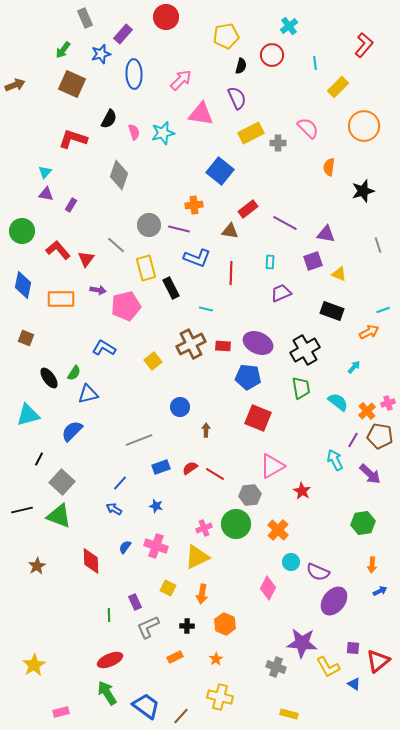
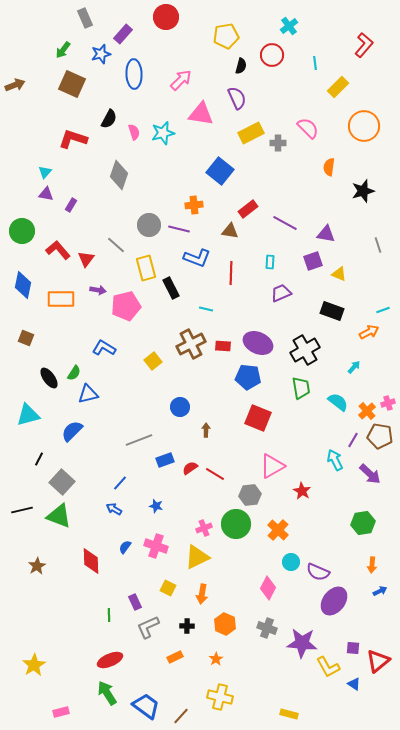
blue rectangle at (161, 467): moved 4 px right, 7 px up
gray cross at (276, 667): moved 9 px left, 39 px up
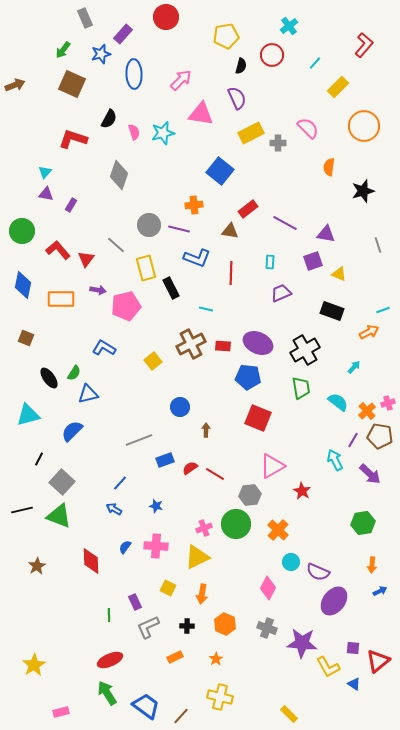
cyan line at (315, 63): rotated 48 degrees clockwise
pink cross at (156, 546): rotated 15 degrees counterclockwise
yellow rectangle at (289, 714): rotated 30 degrees clockwise
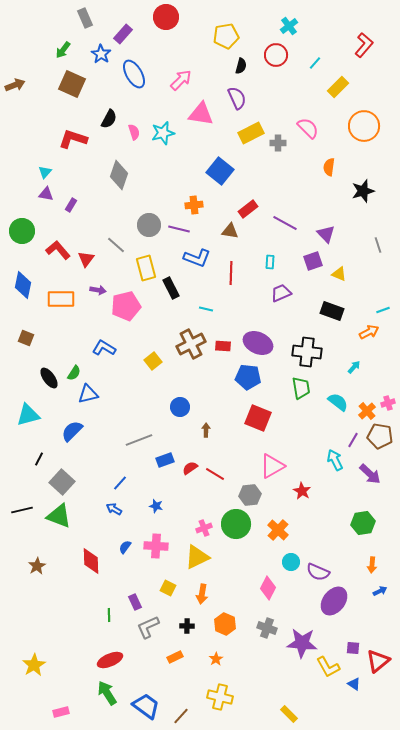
blue star at (101, 54): rotated 24 degrees counterclockwise
red circle at (272, 55): moved 4 px right
blue ellipse at (134, 74): rotated 28 degrees counterclockwise
purple triangle at (326, 234): rotated 36 degrees clockwise
black cross at (305, 350): moved 2 px right, 2 px down; rotated 36 degrees clockwise
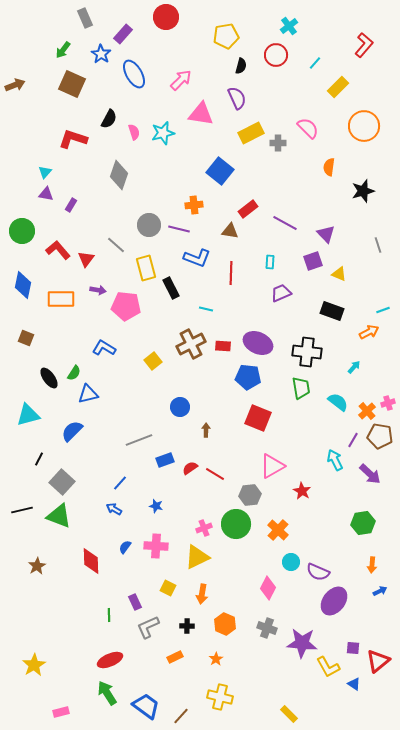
pink pentagon at (126, 306): rotated 20 degrees clockwise
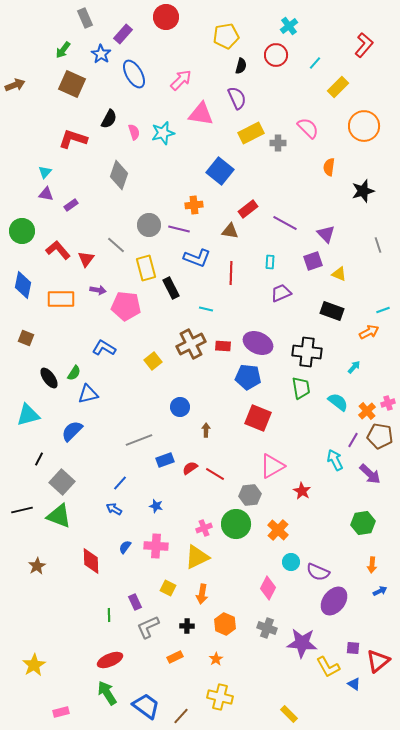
purple rectangle at (71, 205): rotated 24 degrees clockwise
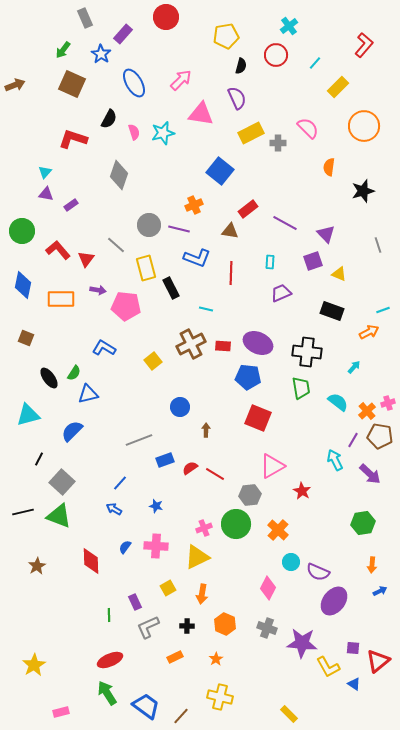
blue ellipse at (134, 74): moved 9 px down
orange cross at (194, 205): rotated 18 degrees counterclockwise
black line at (22, 510): moved 1 px right, 2 px down
yellow square at (168, 588): rotated 35 degrees clockwise
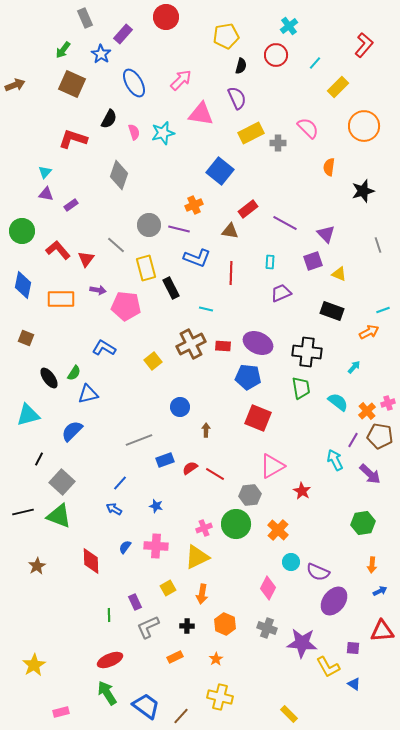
red triangle at (378, 661): moved 4 px right, 30 px up; rotated 35 degrees clockwise
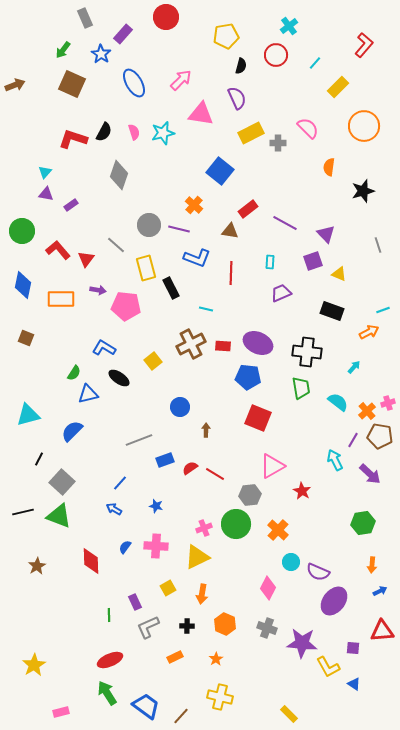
black semicircle at (109, 119): moved 5 px left, 13 px down
orange cross at (194, 205): rotated 24 degrees counterclockwise
black ellipse at (49, 378): moved 70 px right; rotated 20 degrees counterclockwise
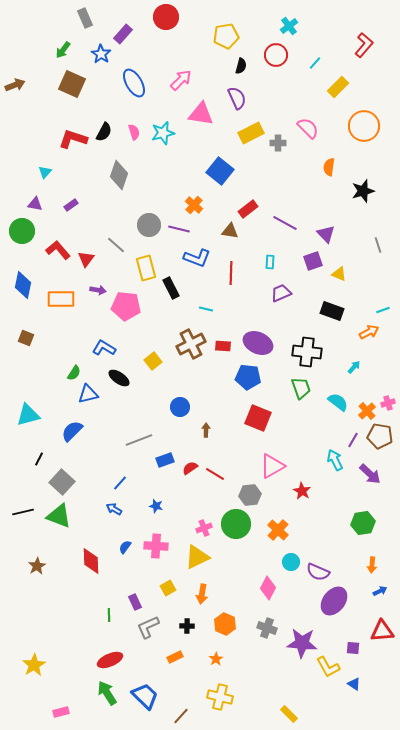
purple triangle at (46, 194): moved 11 px left, 10 px down
green trapezoid at (301, 388): rotated 10 degrees counterclockwise
blue trapezoid at (146, 706): moved 1 px left, 10 px up; rotated 8 degrees clockwise
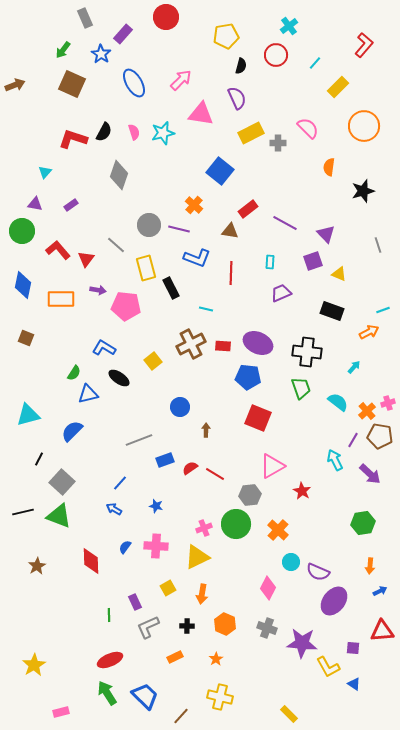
orange arrow at (372, 565): moved 2 px left, 1 px down
